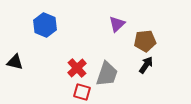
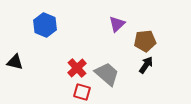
gray trapezoid: rotated 68 degrees counterclockwise
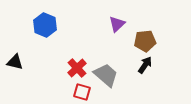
black arrow: moved 1 px left
gray trapezoid: moved 1 px left, 1 px down
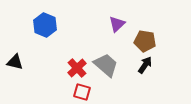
brown pentagon: rotated 15 degrees clockwise
gray trapezoid: moved 10 px up
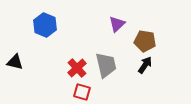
gray trapezoid: rotated 36 degrees clockwise
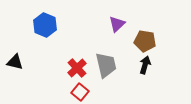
black arrow: rotated 18 degrees counterclockwise
red square: moved 2 px left; rotated 24 degrees clockwise
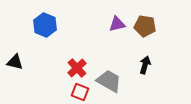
purple triangle: rotated 30 degrees clockwise
brown pentagon: moved 15 px up
gray trapezoid: moved 3 px right, 16 px down; rotated 48 degrees counterclockwise
red square: rotated 18 degrees counterclockwise
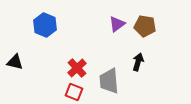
purple triangle: rotated 24 degrees counterclockwise
black arrow: moved 7 px left, 3 px up
gray trapezoid: rotated 124 degrees counterclockwise
red square: moved 6 px left
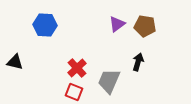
blue hexagon: rotated 20 degrees counterclockwise
gray trapezoid: rotated 28 degrees clockwise
